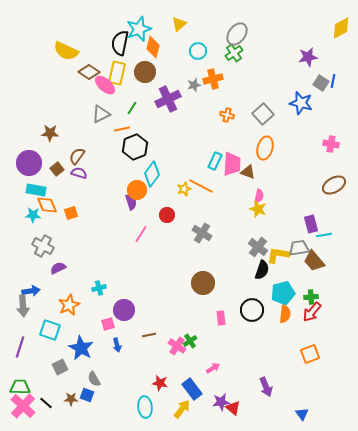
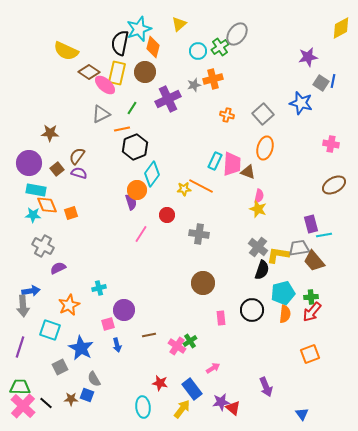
green cross at (234, 53): moved 14 px left, 6 px up
yellow star at (184, 189): rotated 16 degrees clockwise
gray cross at (202, 233): moved 3 px left, 1 px down; rotated 24 degrees counterclockwise
cyan ellipse at (145, 407): moved 2 px left
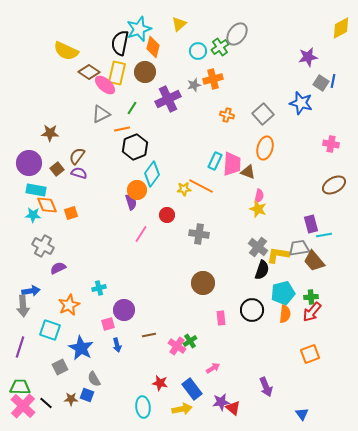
yellow arrow at (182, 409): rotated 42 degrees clockwise
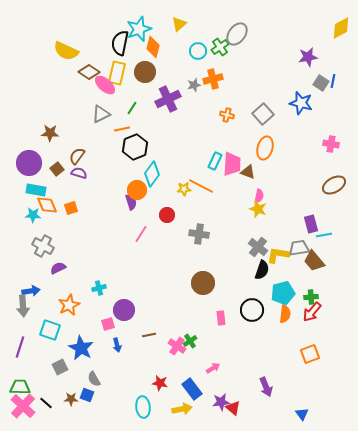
orange square at (71, 213): moved 5 px up
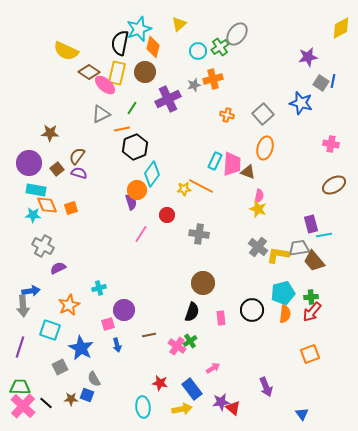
black semicircle at (262, 270): moved 70 px left, 42 px down
